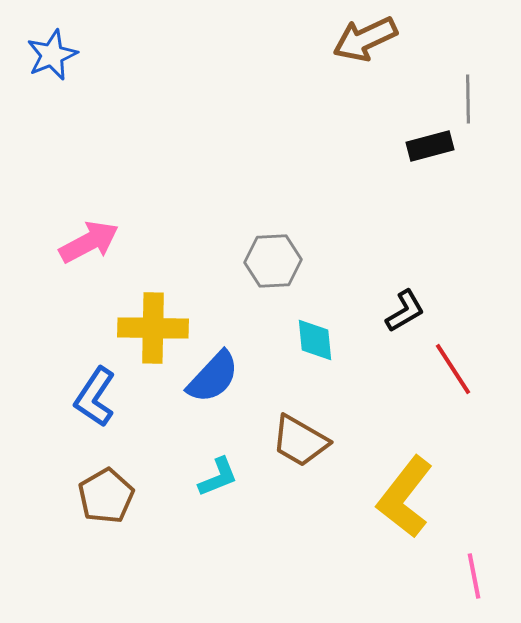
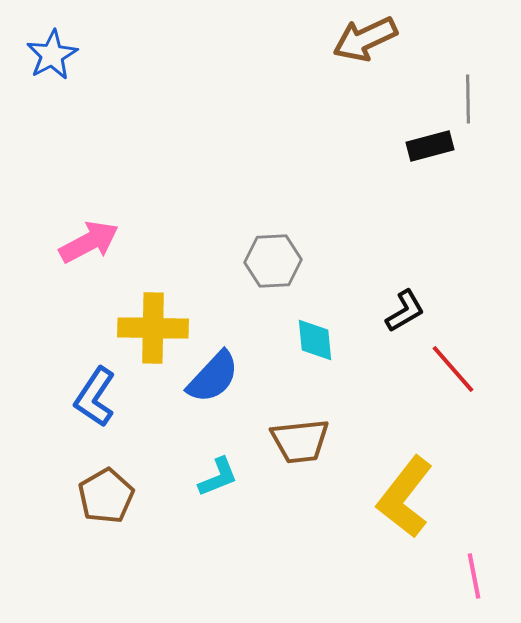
blue star: rotated 6 degrees counterclockwise
red line: rotated 8 degrees counterclockwise
brown trapezoid: rotated 36 degrees counterclockwise
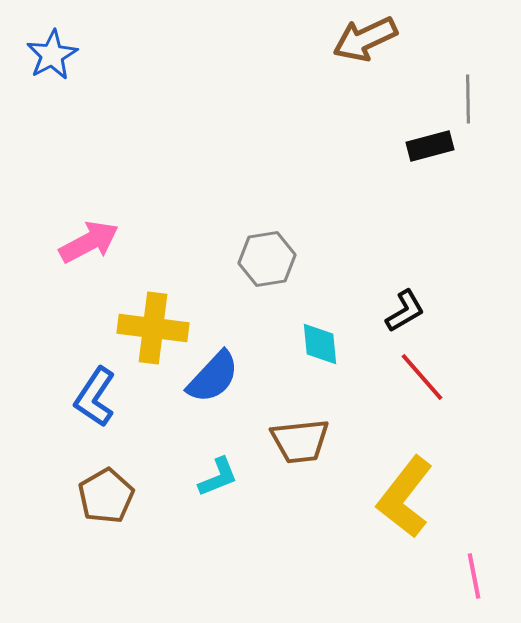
gray hexagon: moved 6 px left, 2 px up; rotated 6 degrees counterclockwise
yellow cross: rotated 6 degrees clockwise
cyan diamond: moved 5 px right, 4 px down
red line: moved 31 px left, 8 px down
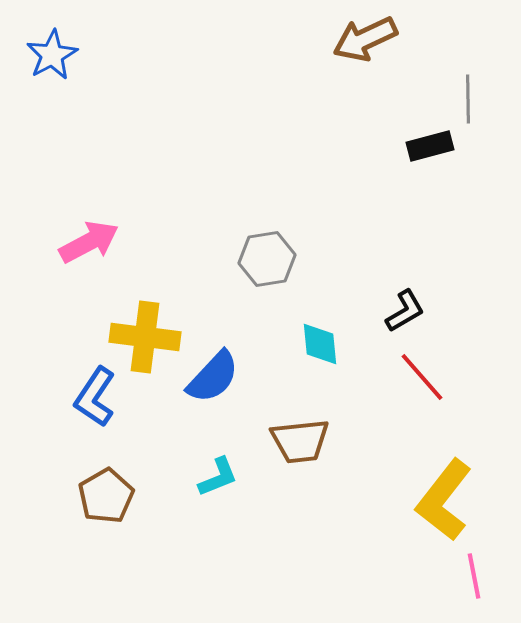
yellow cross: moved 8 px left, 9 px down
yellow L-shape: moved 39 px right, 3 px down
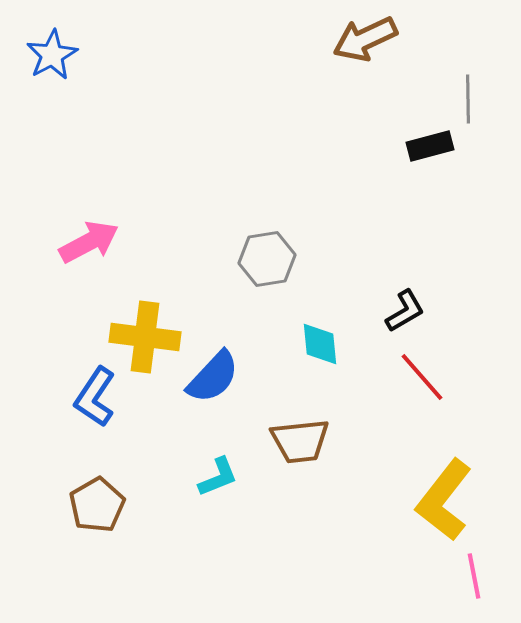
brown pentagon: moved 9 px left, 9 px down
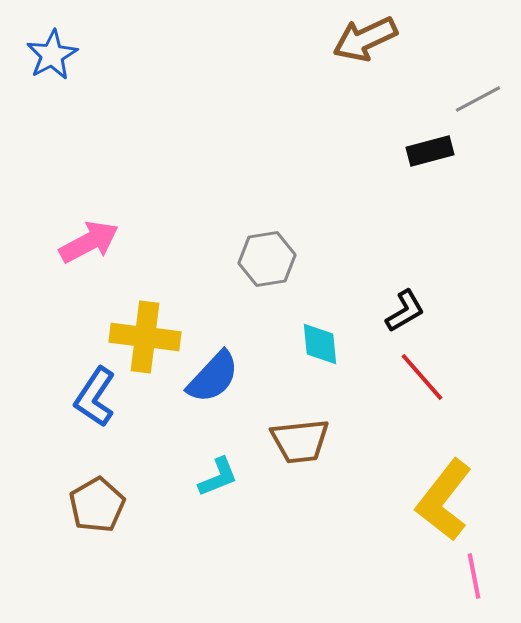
gray line: moved 10 px right; rotated 63 degrees clockwise
black rectangle: moved 5 px down
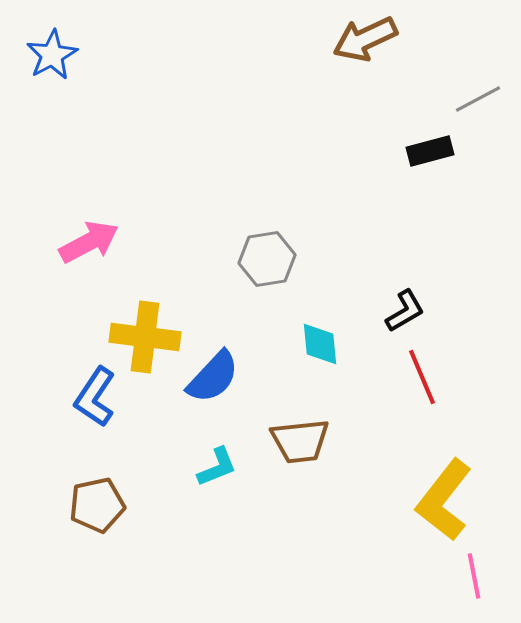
red line: rotated 18 degrees clockwise
cyan L-shape: moved 1 px left, 10 px up
brown pentagon: rotated 18 degrees clockwise
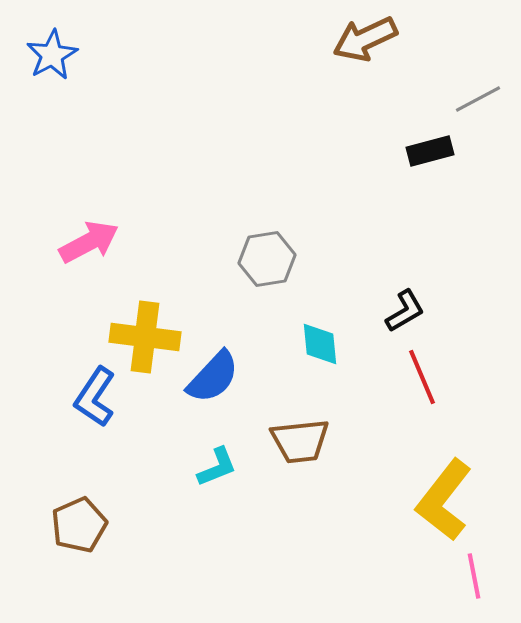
brown pentagon: moved 18 px left, 20 px down; rotated 12 degrees counterclockwise
